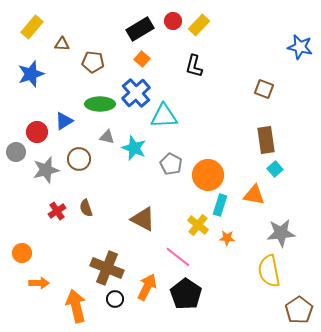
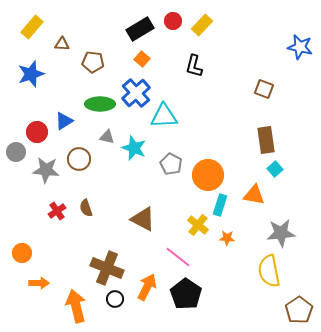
yellow rectangle at (199, 25): moved 3 px right
gray star at (46, 170): rotated 20 degrees clockwise
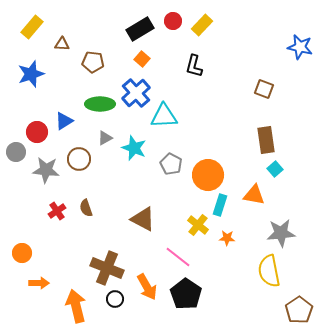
gray triangle at (107, 137): moved 2 px left, 1 px down; rotated 42 degrees counterclockwise
orange arrow at (147, 287): rotated 124 degrees clockwise
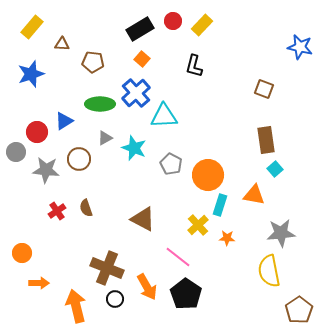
yellow cross at (198, 225): rotated 10 degrees clockwise
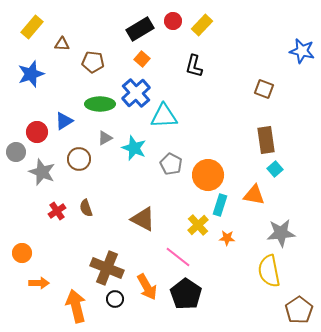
blue star at (300, 47): moved 2 px right, 4 px down
gray star at (46, 170): moved 4 px left, 2 px down; rotated 16 degrees clockwise
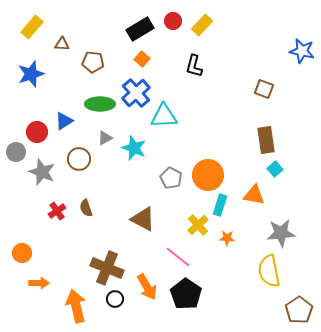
gray pentagon at (171, 164): moved 14 px down
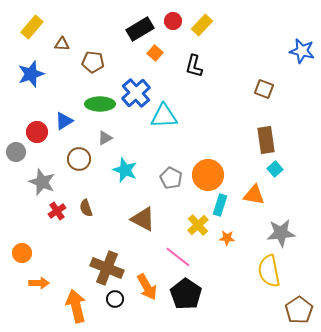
orange square at (142, 59): moved 13 px right, 6 px up
cyan star at (134, 148): moved 9 px left, 22 px down
gray star at (42, 172): moved 10 px down
